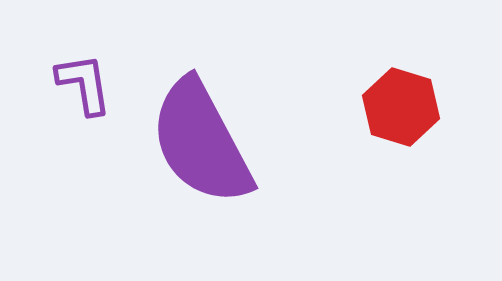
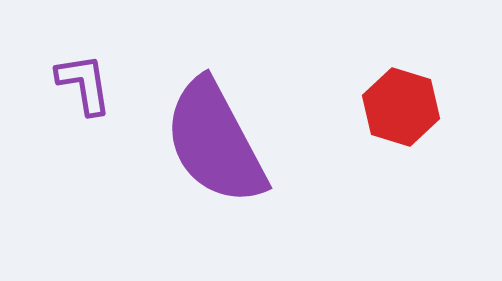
purple semicircle: moved 14 px right
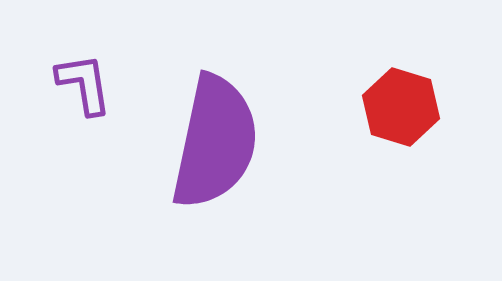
purple semicircle: rotated 140 degrees counterclockwise
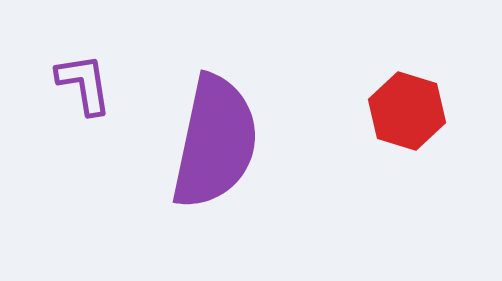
red hexagon: moved 6 px right, 4 px down
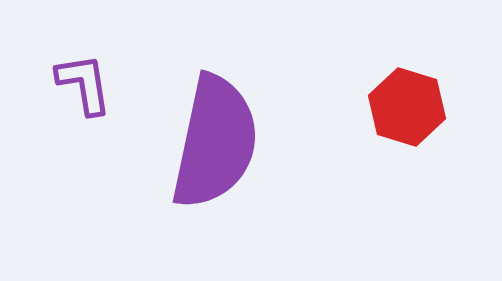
red hexagon: moved 4 px up
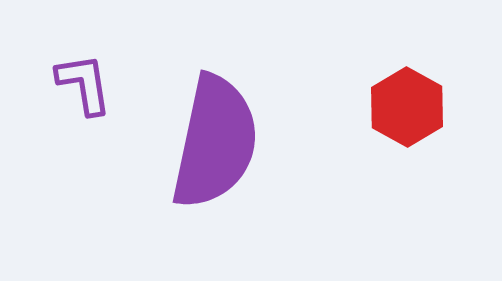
red hexagon: rotated 12 degrees clockwise
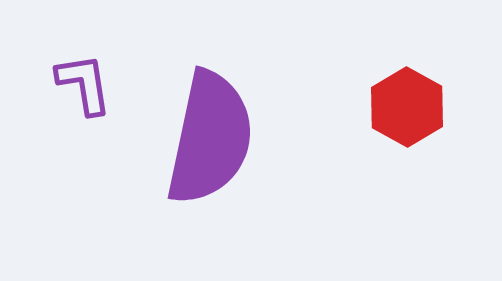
purple semicircle: moved 5 px left, 4 px up
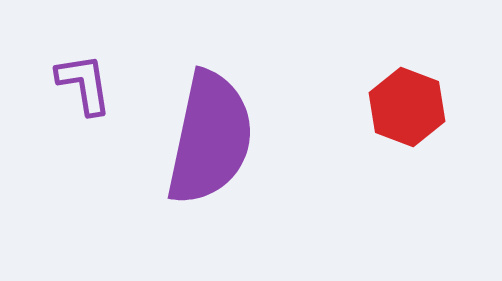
red hexagon: rotated 8 degrees counterclockwise
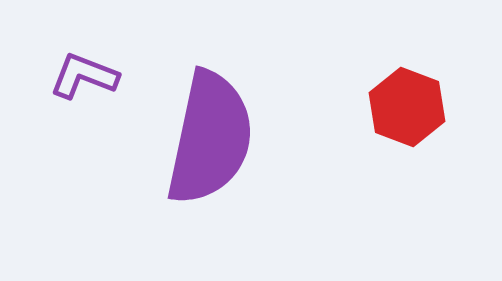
purple L-shape: moved 8 px up; rotated 60 degrees counterclockwise
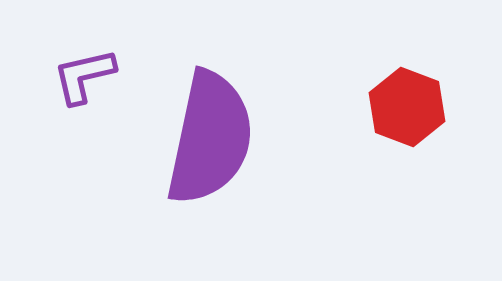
purple L-shape: rotated 34 degrees counterclockwise
